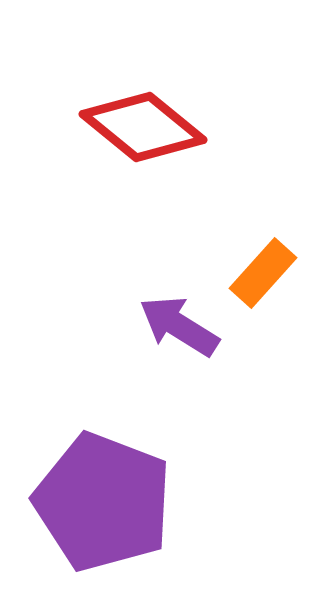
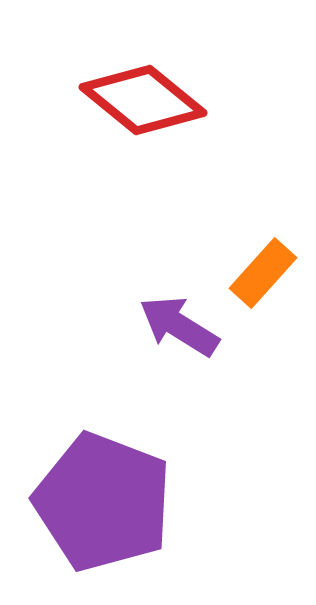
red diamond: moved 27 px up
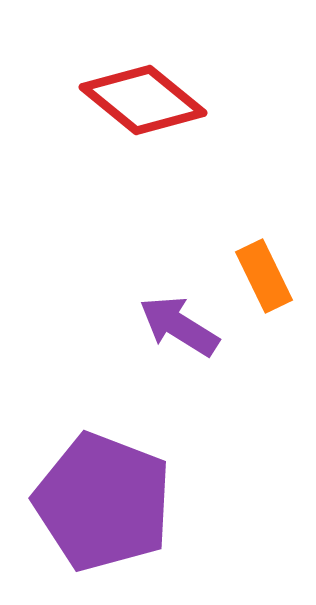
orange rectangle: moved 1 px right, 3 px down; rotated 68 degrees counterclockwise
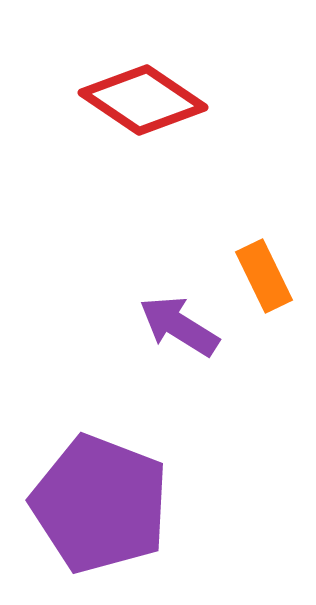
red diamond: rotated 5 degrees counterclockwise
purple pentagon: moved 3 px left, 2 px down
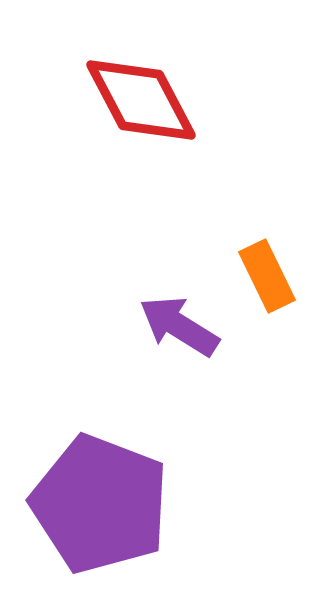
red diamond: moved 2 px left; rotated 28 degrees clockwise
orange rectangle: moved 3 px right
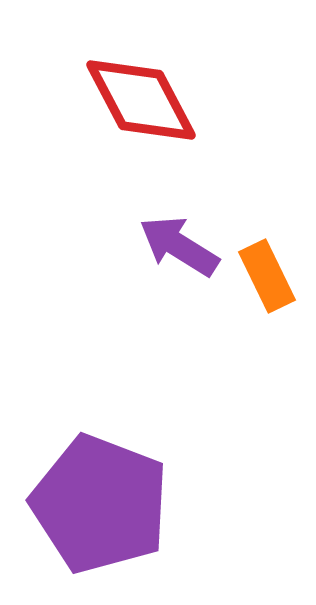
purple arrow: moved 80 px up
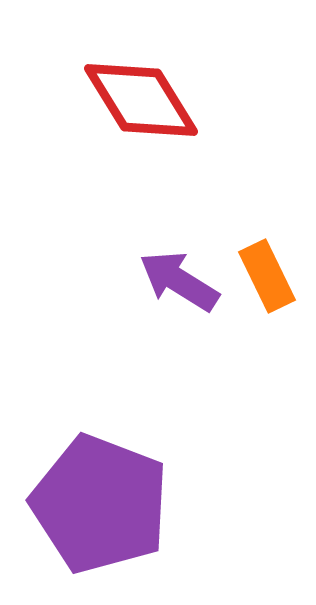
red diamond: rotated 4 degrees counterclockwise
purple arrow: moved 35 px down
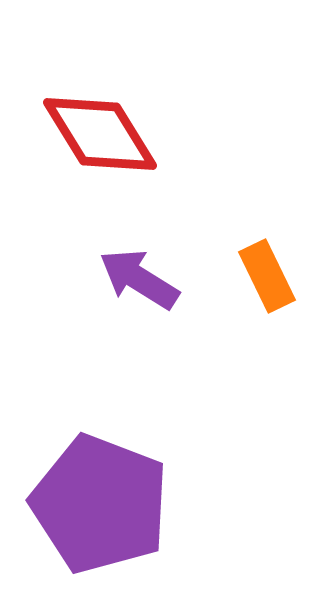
red diamond: moved 41 px left, 34 px down
purple arrow: moved 40 px left, 2 px up
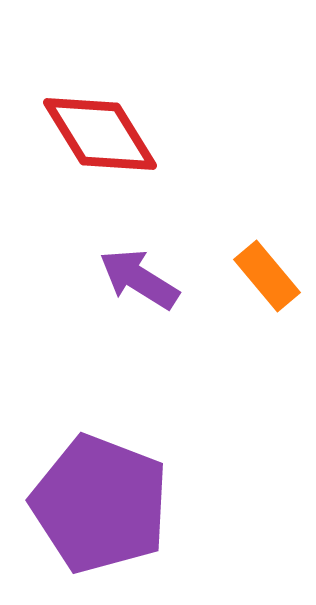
orange rectangle: rotated 14 degrees counterclockwise
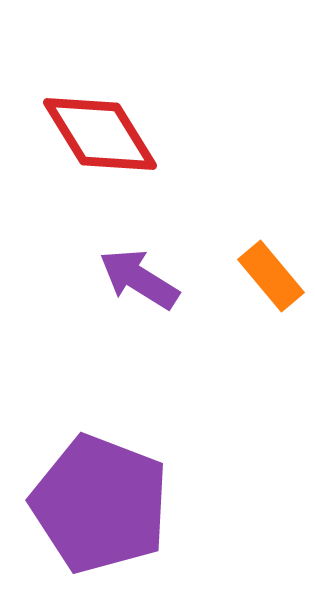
orange rectangle: moved 4 px right
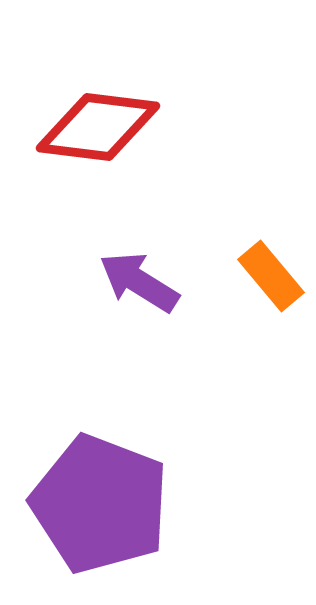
red diamond: moved 2 px left, 7 px up; rotated 51 degrees counterclockwise
purple arrow: moved 3 px down
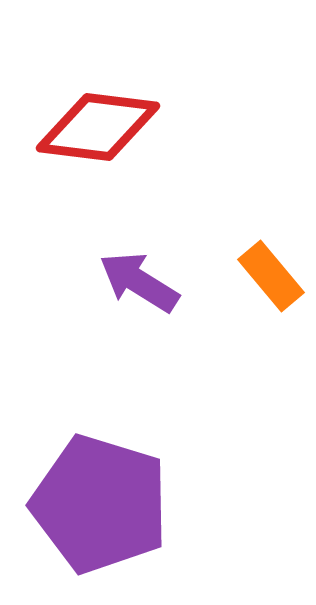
purple pentagon: rotated 4 degrees counterclockwise
